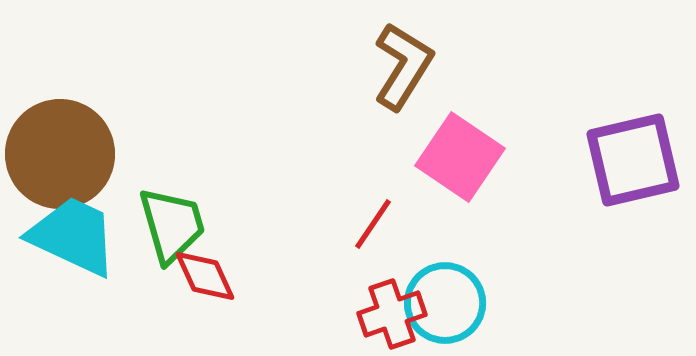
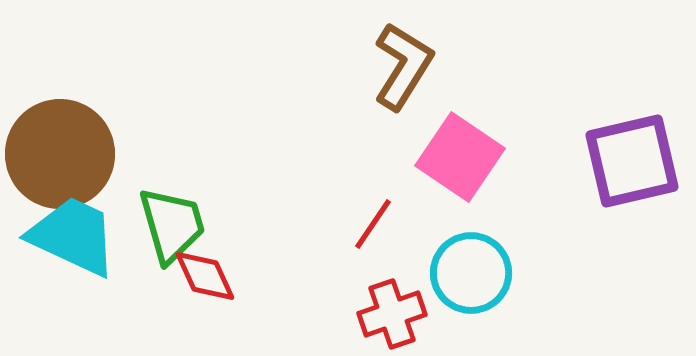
purple square: moved 1 px left, 1 px down
cyan circle: moved 26 px right, 30 px up
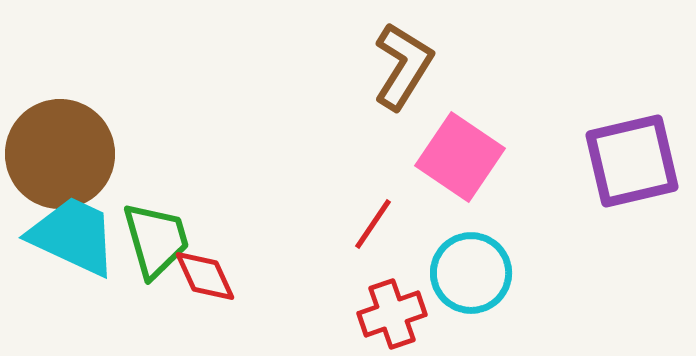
green trapezoid: moved 16 px left, 15 px down
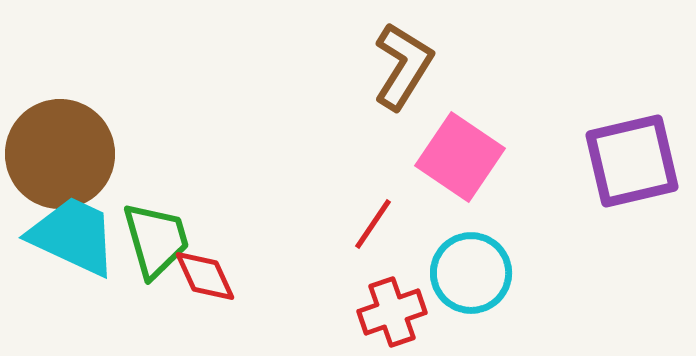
red cross: moved 2 px up
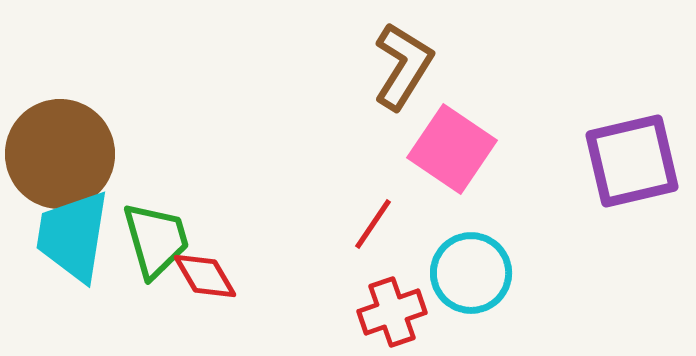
pink square: moved 8 px left, 8 px up
cyan trapezoid: rotated 106 degrees counterclockwise
red diamond: rotated 6 degrees counterclockwise
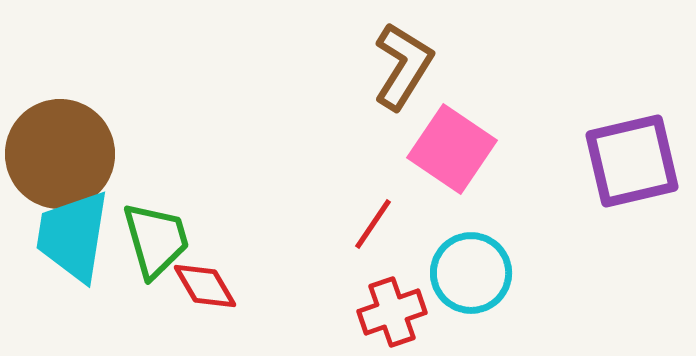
red diamond: moved 10 px down
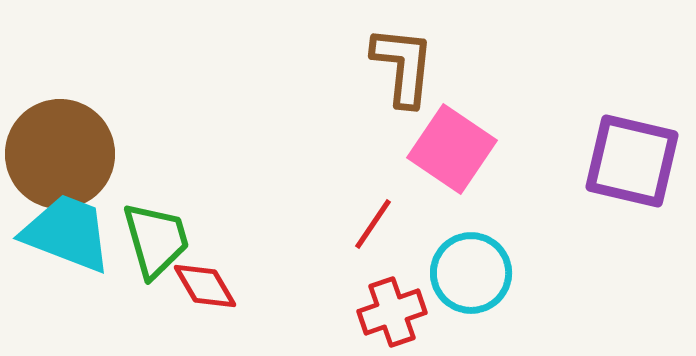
brown L-shape: rotated 26 degrees counterclockwise
purple square: rotated 26 degrees clockwise
cyan trapezoid: moved 6 px left, 3 px up; rotated 102 degrees clockwise
